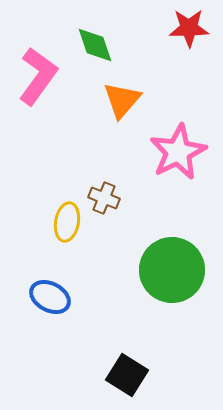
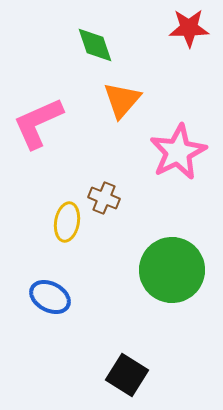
pink L-shape: moved 47 px down; rotated 150 degrees counterclockwise
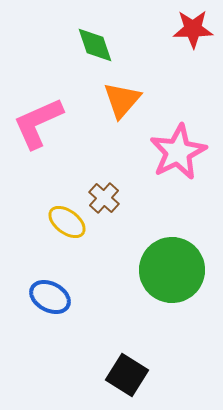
red star: moved 4 px right, 1 px down
brown cross: rotated 20 degrees clockwise
yellow ellipse: rotated 63 degrees counterclockwise
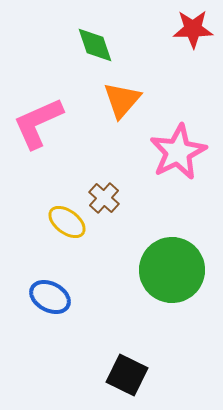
black square: rotated 6 degrees counterclockwise
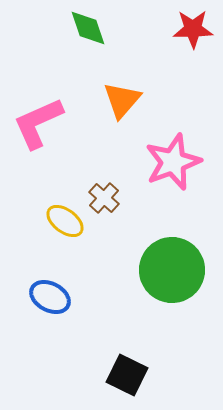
green diamond: moved 7 px left, 17 px up
pink star: moved 5 px left, 10 px down; rotated 6 degrees clockwise
yellow ellipse: moved 2 px left, 1 px up
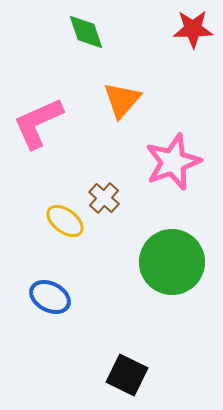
green diamond: moved 2 px left, 4 px down
green circle: moved 8 px up
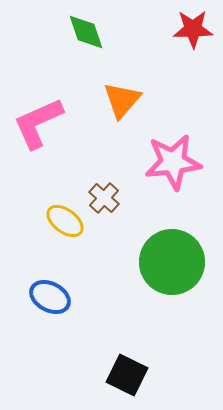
pink star: rotated 14 degrees clockwise
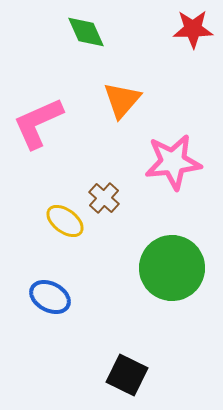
green diamond: rotated 6 degrees counterclockwise
green circle: moved 6 px down
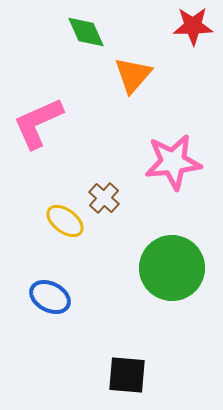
red star: moved 3 px up
orange triangle: moved 11 px right, 25 px up
black square: rotated 21 degrees counterclockwise
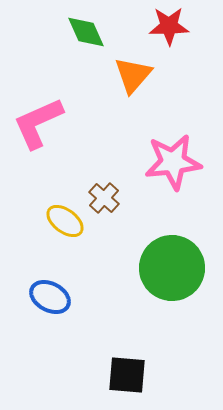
red star: moved 24 px left
